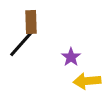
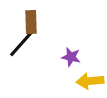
purple star: rotated 24 degrees counterclockwise
yellow arrow: moved 3 px right
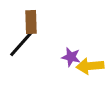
yellow arrow: moved 15 px up
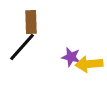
black line: moved 4 px down
yellow arrow: moved 1 px left, 2 px up
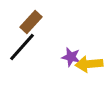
brown rectangle: rotated 45 degrees clockwise
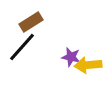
brown rectangle: rotated 15 degrees clockwise
yellow arrow: moved 1 px left, 1 px down
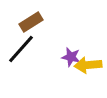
black line: moved 1 px left, 2 px down
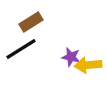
black line: rotated 16 degrees clockwise
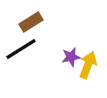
purple star: rotated 24 degrees counterclockwise
yellow arrow: rotated 116 degrees clockwise
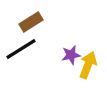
purple star: moved 2 px up
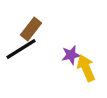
brown rectangle: moved 7 px down; rotated 20 degrees counterclockwise
yellow arrow: moved 2 px left, 3 px down; rotated 44 degrees counterclockwise
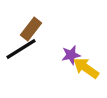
yellow arrow: rotated 32 degrees counterclockwise
